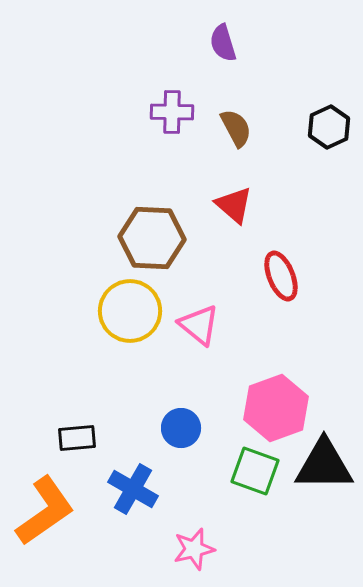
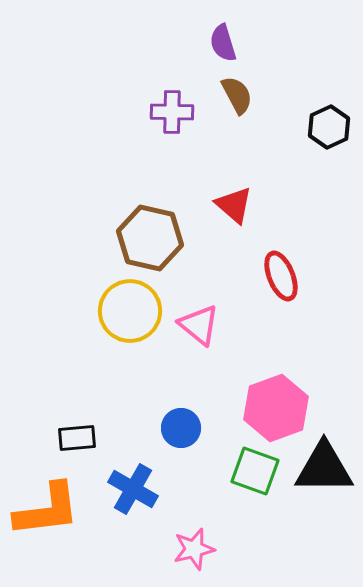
brown semicircle: moved 1 px right, 33 px up
brown hexagon: moved 2 px left; rotated 10 degrees clockwise
black triangle: moved 3 px down
orange L-shape: moved 2 px right, 1 px up; rotated 28 degrees clockwise
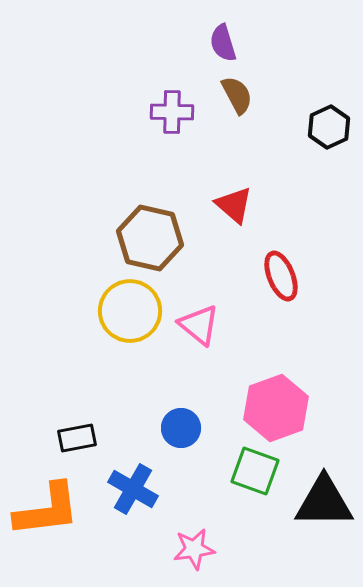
black rectangle: rotated 6 degrees counterclockwise
black triangle: moved 34 px down
pink star: rotated 6 degrees clockwise
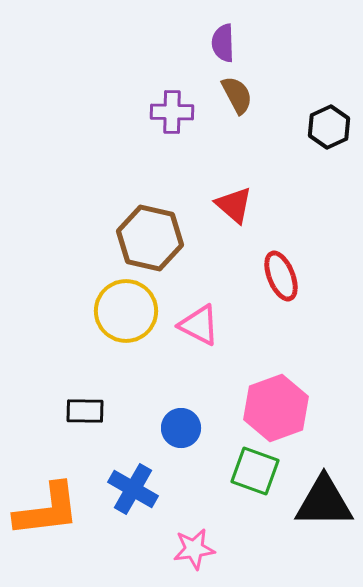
purple semicircle: rotated 15 degrees clockwise
yellow circle: moved 4 px left
pink triangle: rotated 12 degrees counterclockwise
black rectangle: moved 8 px right, 27 px up; rotated 12 degrees clockwise
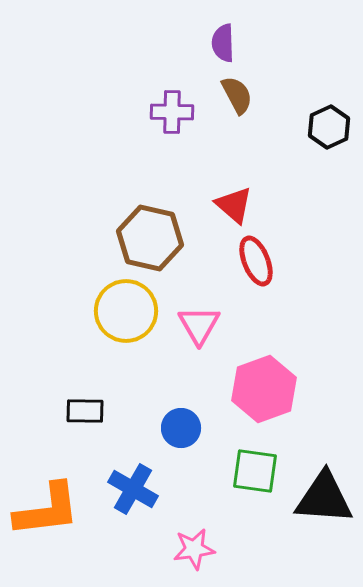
red ellipse: moved 25 px left, 15 px up
pink triangle: rotated 33 degrees clockwise
pink hexagon: moved 12 px left, 19 px up
green square: rotated 12 degrees counterclockwise
black triangle: moved 4 px up; rotated 4 degrees clockwise
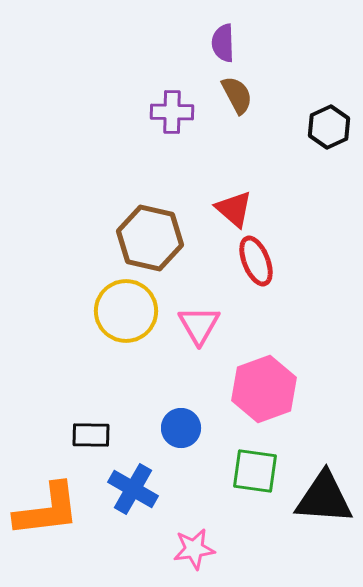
red triangle: moved 4 px down
black rectangle: moved 6 px right, 24 px down
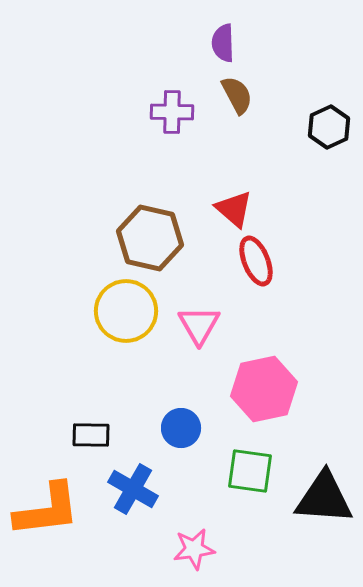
pink hexagon: rotated 8 degrees clockwise
green square: moved 5 px left
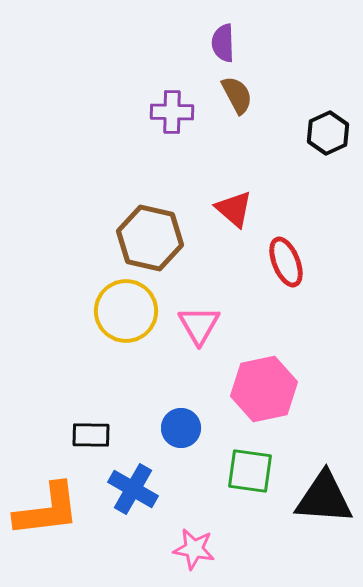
black hexagon: moved 1 px left, 6 px down
red ellipse: moved 30 px right, 1 px down
pink star: rotated 18 degrees clockwise
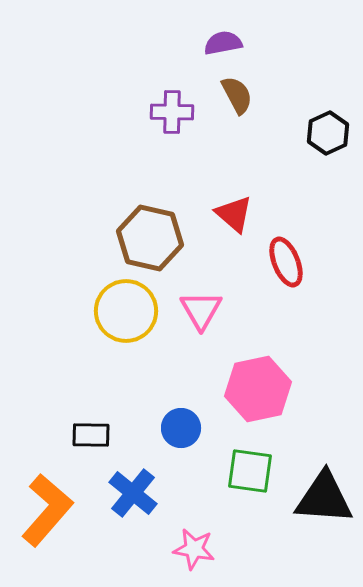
purple semicircle: rotated 81 degrees clockwise
red triangle: moved 5 px down
pink triangle: moved 2 px right, 15 px up
pink hexagon: moved 6 px left
blue cross: moved 4 px down; rotated 9 degrees clockwise
orange L-shape: rotated 42 degrees counterclockwise
